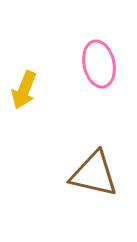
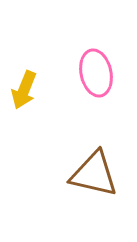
pink ellipse: moved 3 px left, 9 px down
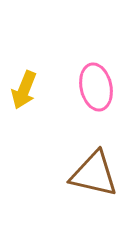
pink ellipse: moved 14 px down
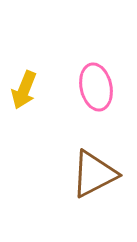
brown triangle: rotated 40 degrees counterclockwise
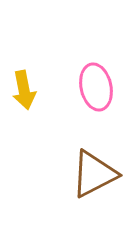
yellow arrow: rotated 33 degrees counterclockwise
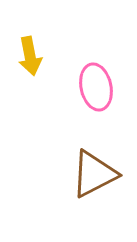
yellow arrow: moved 6 px right, 34 px up
